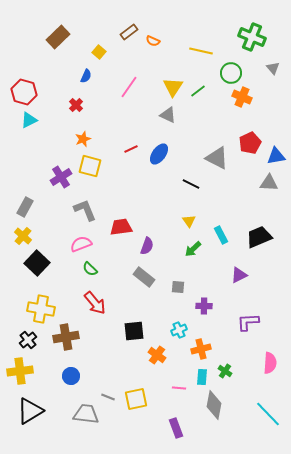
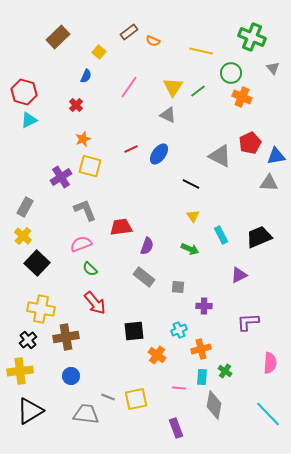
gray triangle at (217, 158): moved 3 px right, 2 px up
yellow triangle at (189, 221): moved 4 px right, 5 px up
green arrow at (193, 249): moved 3 px left; rotated 114 degrees counterclockwise
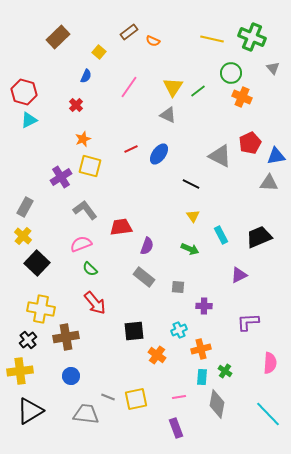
yellow line at (201, 51): moved 11 px right, 12 px up
gray L-shape at (85, 210): rotated 15 degrees counterclockwise
pink line at (179, 388): moved 9 px down; rotated 16 degrees counterclockwise
gray diamond at (214, 405): moved 3 px right, 1 px up
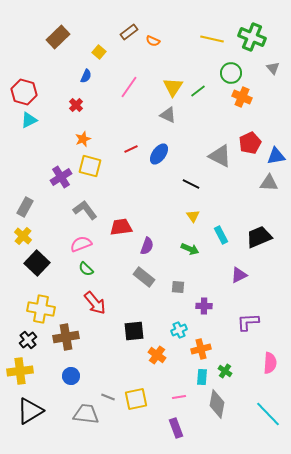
green semicircle at (90, 269): moved 4 px left
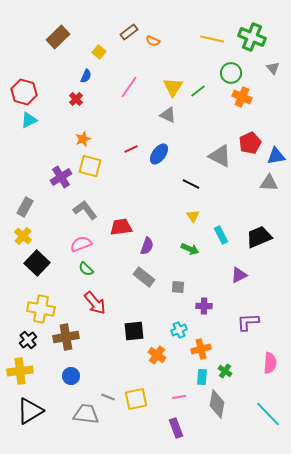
red cross at (76, 105): moved 6 px up
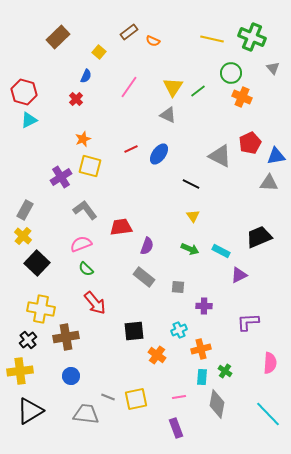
gray rectangle at (25, 207): moved 3 px down
cyan rectangle at (221, 235): moved 16 px down; rotated 36 degrees counterclockwise
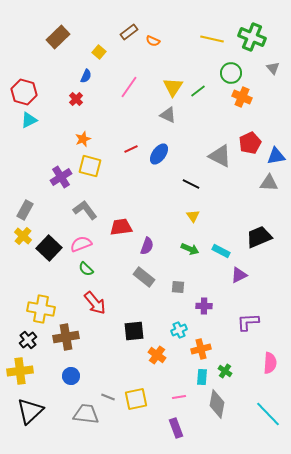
black square at (37, 263): moved 12 px right, 15 px up
black triangle at (30, 411): rotated 12 degrees counterclockwise
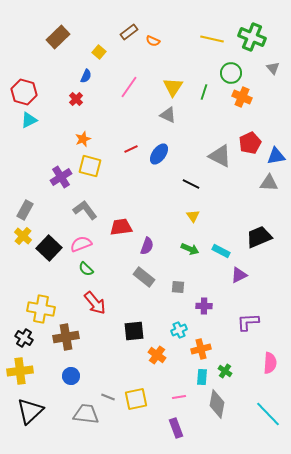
green line at (198, 91): moved 6 px right, 1 px down; rotated 35 degrees counterclockwise
black cross at (28, 340): moved 4 px left, 2 px up; rotated 18 degrees counterclockwise
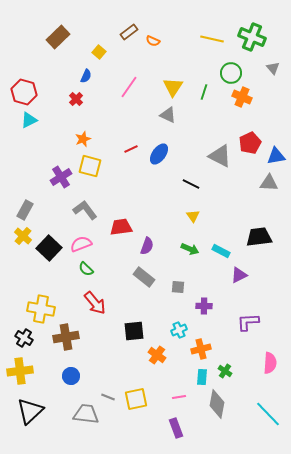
black trapezoid at (259, 237): rotated 16 degrees clockwise
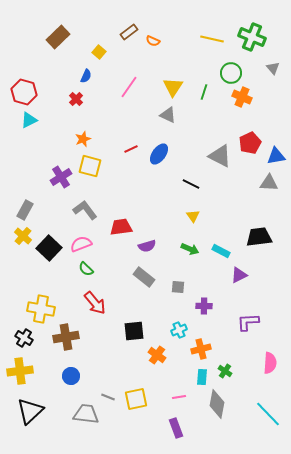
purple semicircle at (147, 246): rotated 54 degrees clockwise
